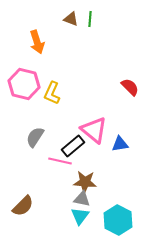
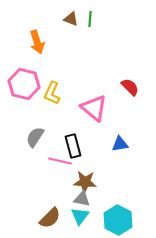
pink triangle: moved 22 px up
black rectangle: rotated 65 degrees counterclockwise
brown semicircle: moved 27 px right, 12 px down
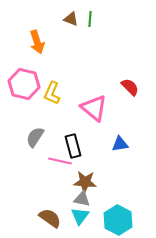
brown semicircle: rotated 100 degrees counterclockwise
